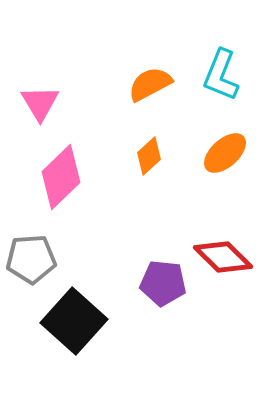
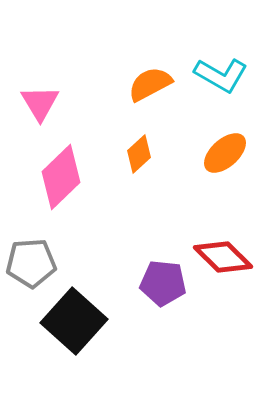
cyan L-shape: rotated 82 degrees counterclockwise
orange diamond: moved 10 px left, 2 px up
gray pentagon: moved 4 px down
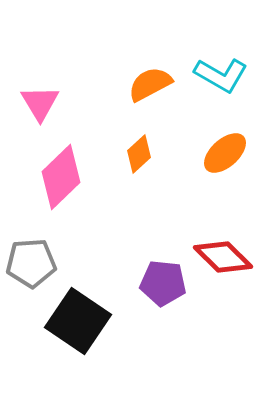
black square: moved 4 px right; rotated 8 degrees counterclockwise
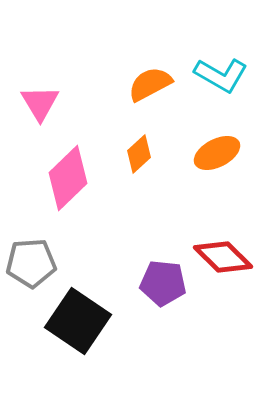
orange ellipse: moved 8 px left; rotated 15 degrees clockwise
pink diamond: moved 7 px right, 1 px down
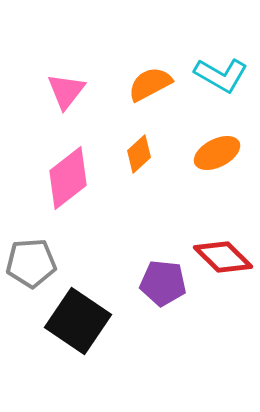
pink triangle: moved 26 px right, 12 px up; rotated 9 degrees clockwise
pink diamond: rotated 6 degrees clockwise
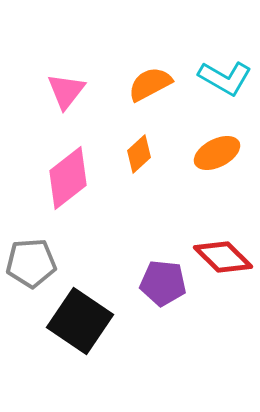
cyan L-shape: moved 4 px right, 3 px down
black square: moved 2 px right
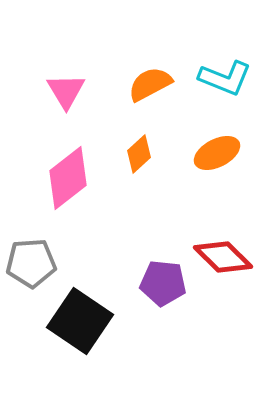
cyan L-shape: rotated 8 degrees counterclockwise
pink triangle: rotated 9 degrees counterclockwise
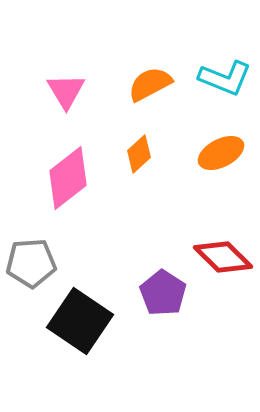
orange ellipse: moved 4 px right
purple pentagon: moved 10 px down; rotated 27 degrees clockwise
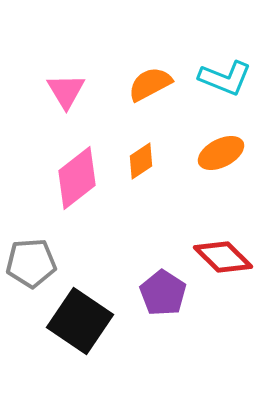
orange diamond: moved 2 px right, 7 px down; rotated 9 degrees clockwise
pink diamond: moved 9 px right
